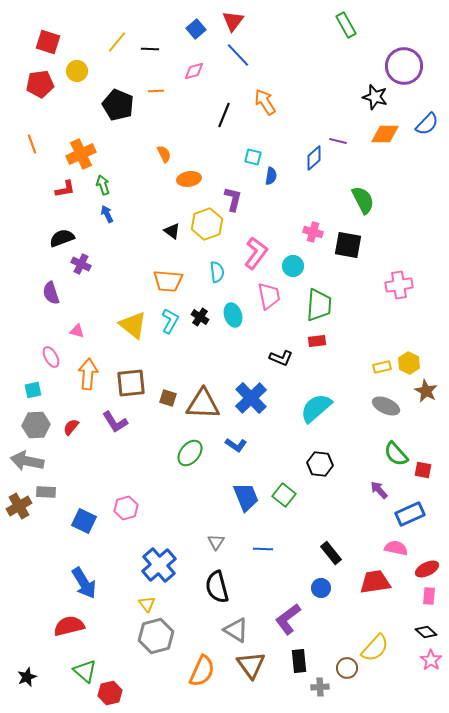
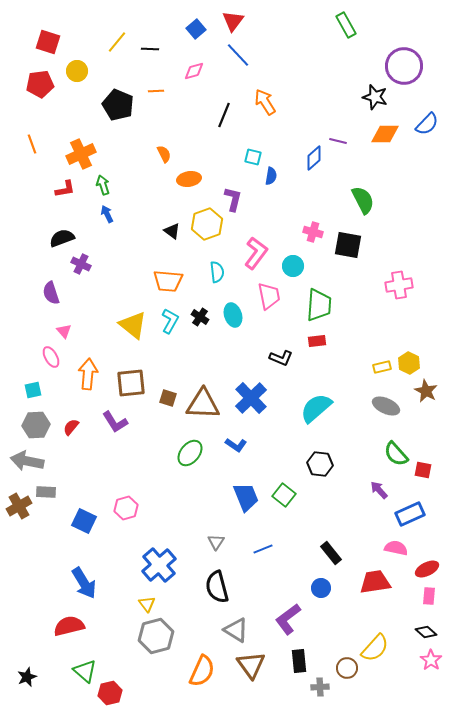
pink triangle at (77, 331): moved 13 px left; rotated 35 degrees clockwise
blue line at (263, 549): rotated 24 degrees counterclockwise
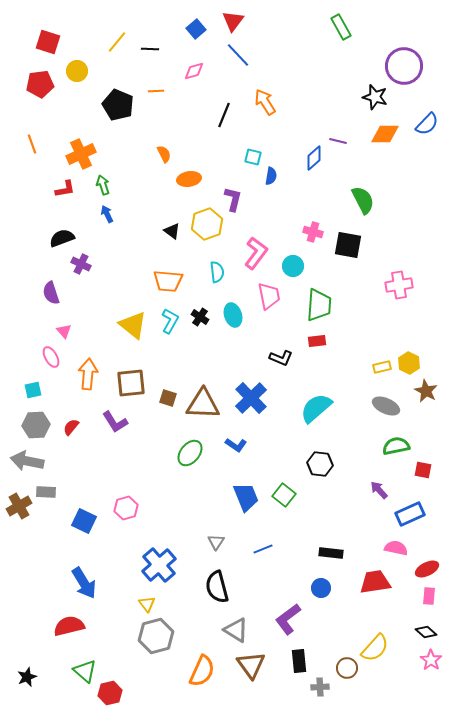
green rectangle at (346, 25): moved 5 px left, 2 px down
green semicircle at (396, 454): moved 8 px up; rotated 120 degrees clockwise
black rectangle at (331, 553): rotated 45 degrees counterclockwise
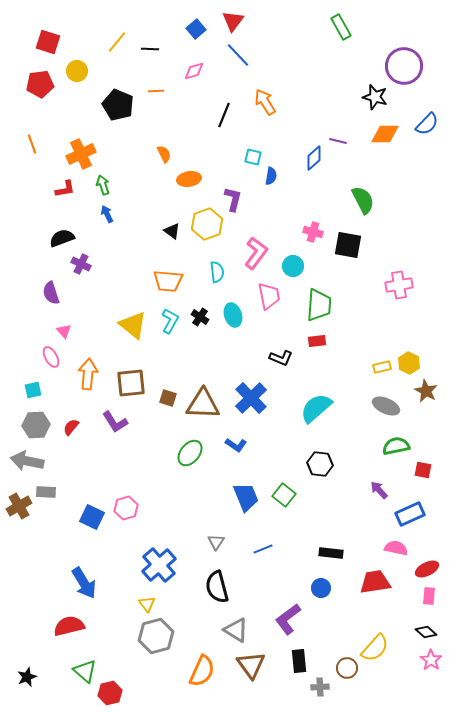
blue square at (84, 521): moved 8 px right, 4 px up
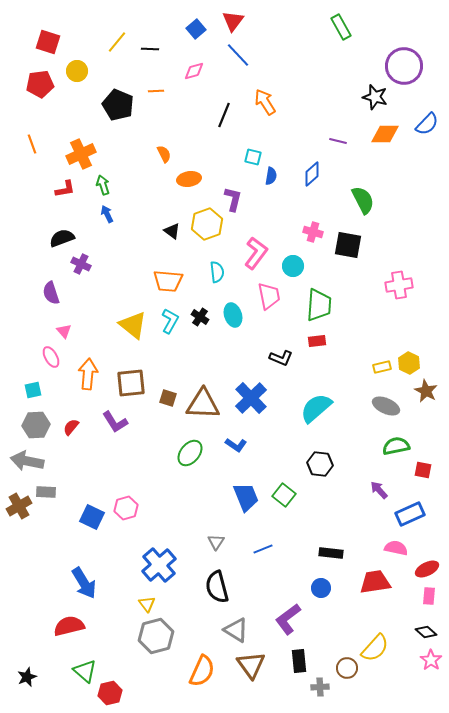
blue diamond at (314, 158): moved 2 px left, 16 px down
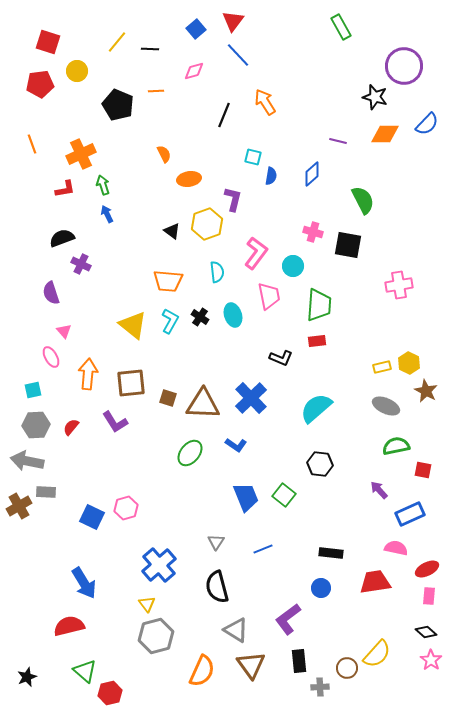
yellow semicircle at (375, 648): moved 2 px right, 6 px down
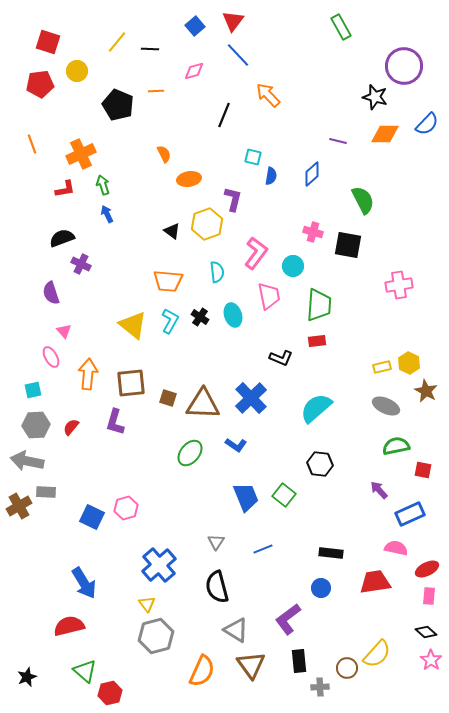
blue square at (196, 29): moved 1 px left, 3 px up
orange arrow at (265, 102): moved 3 px right, 7 px up; rotated 12 degrees counterclockwise
purple L-shape at (115, 422): rotated 48 degrees clockwise
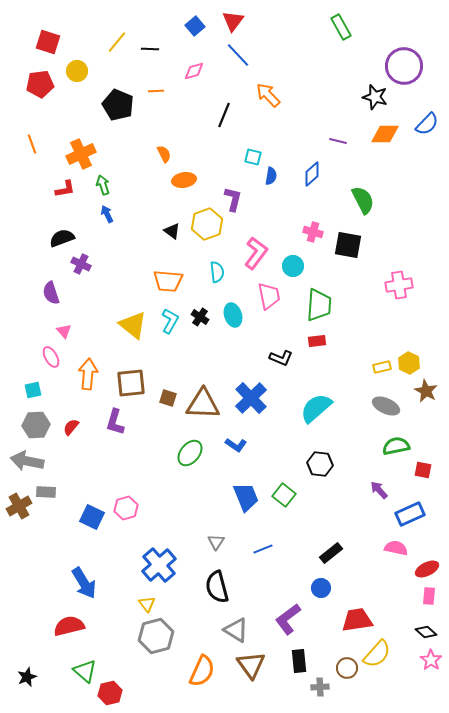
orange ellipse at (189, 179): moved 5 px left, 1 px down
black rectangle at (331, 553): rotated 45 degrees counterclockwise
red trapezoid at (375, 582): moved 18 px left, 38 px down
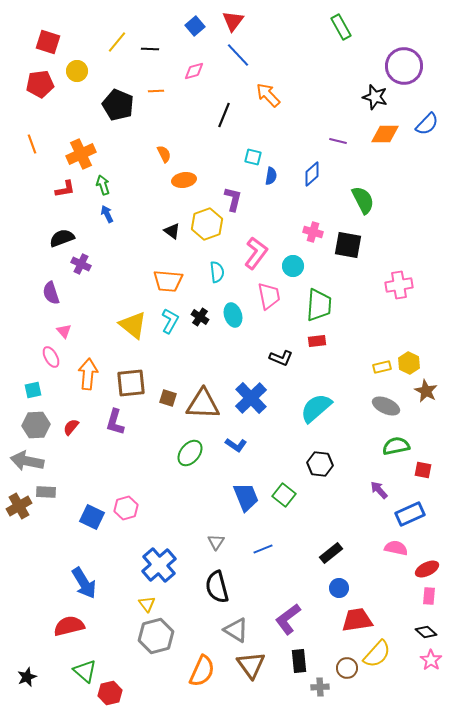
blue circle at (321, 588): moved 18 px right
